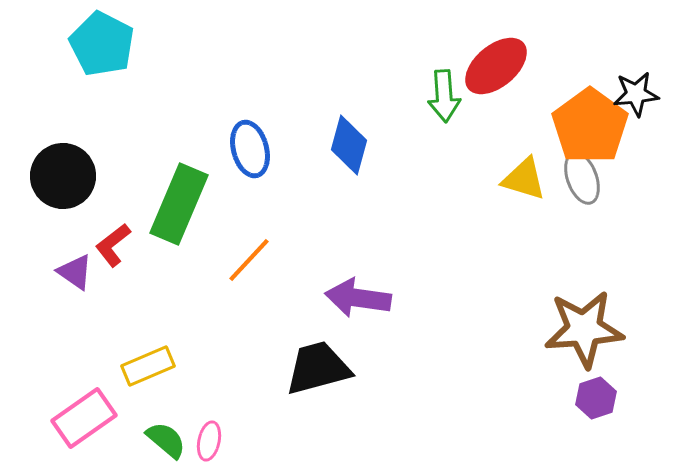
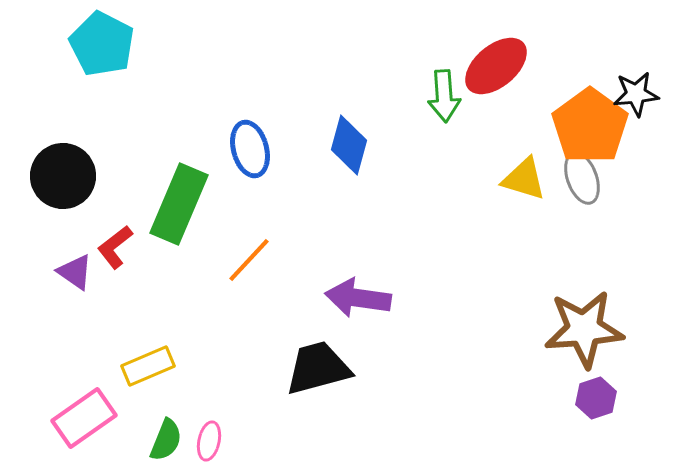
red L-shape: moved 2 px right, 2 px down
green semicircle: rotated 72 degrees clockwise
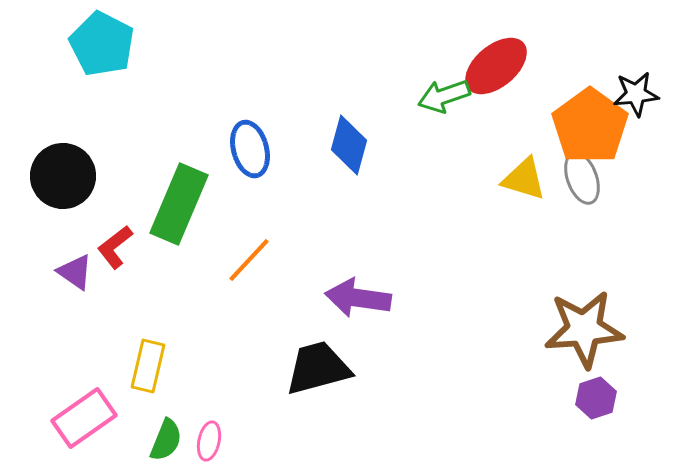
green arrow: rotated 75 degrees clockwise
yellow rectangle: rotated 54 degrees counterclockwise
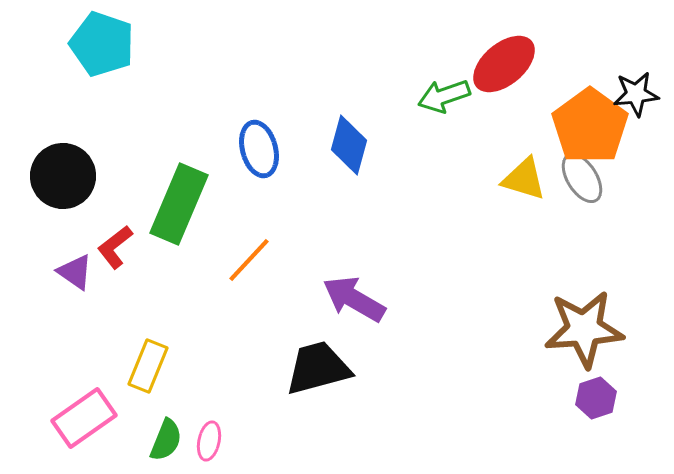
cyan pentagon: rotated 8 degrees counterclockwise
red ellipse: moved 8 px right, 2 px up
blue ellipse: moved 9 px right
gray ellipse: rotated 12 degrees counterclockwise
purple arrow: moved 4 px left, 1 px down; rotated 22 degrees clockwise
yellow rectangle: rotated 9 degrees clockwise
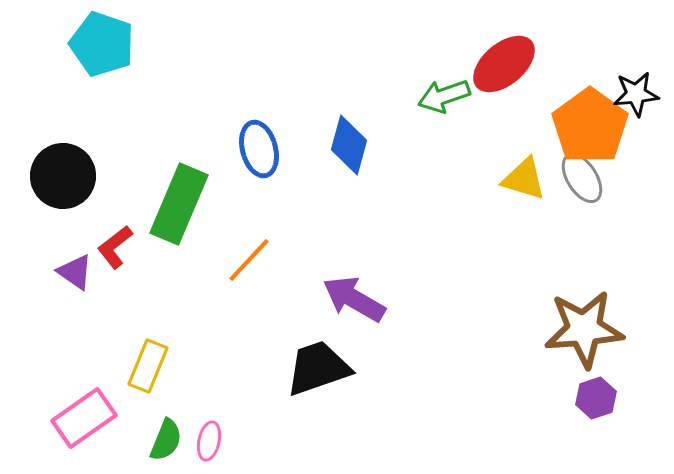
black trapezoid: rotated 4 degrees counterclockwise
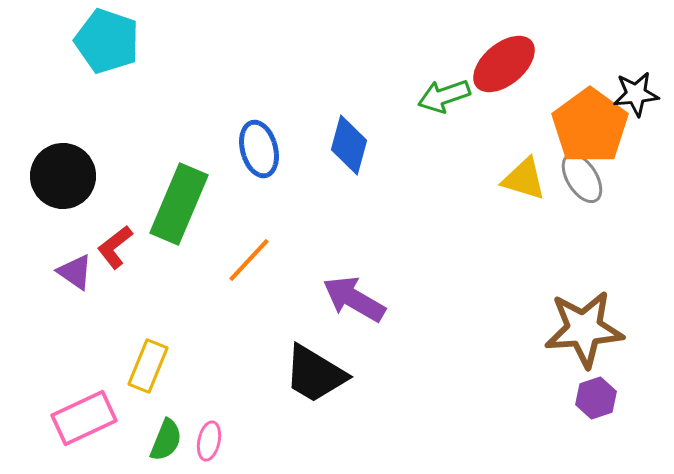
cyan pentagon: moved 5 px right, 3 px up
black trapezoid: moved 3 px left, 6 px down; rotated 130 degrees counterclockwise
pink rectangle: rotated 10 degrees clockwise
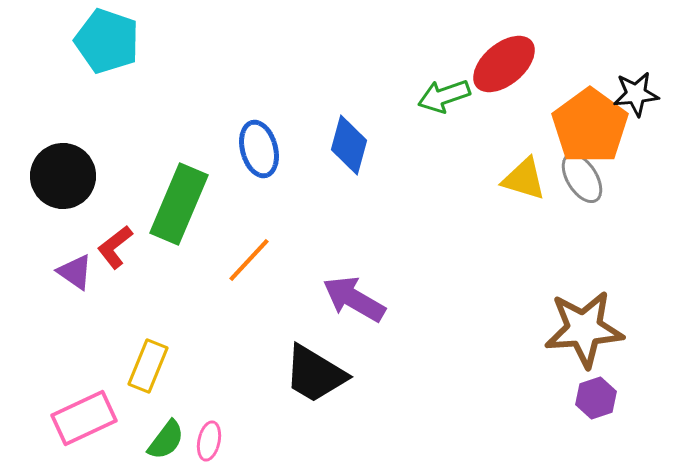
green semicircle: rotated 15 degrees clockwise
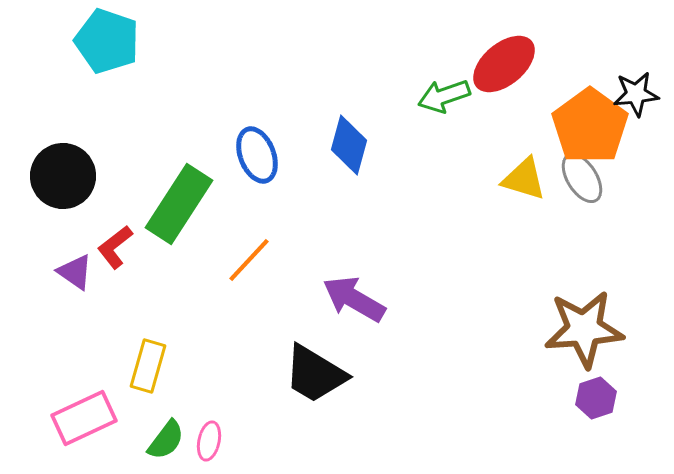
blue ellipse: moved 2 px left, 6 px down; rotated 6 degrees counterclockwise
green rectangle: rotated 10 degrees clockwise
yellow rectangle: rotated 6 degrees counterclockwise
